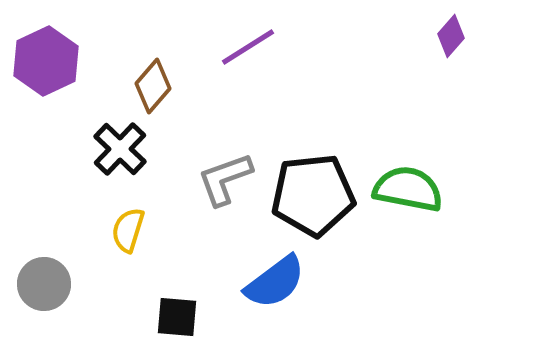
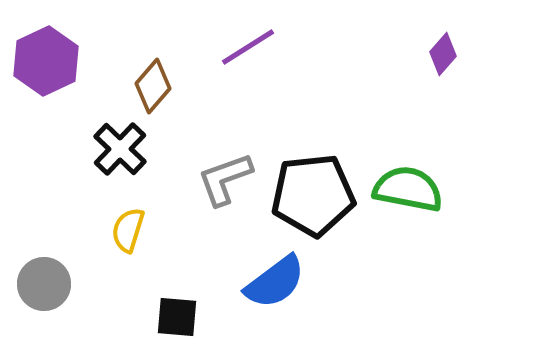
purple diamond: moved 8 px left, 18 px down
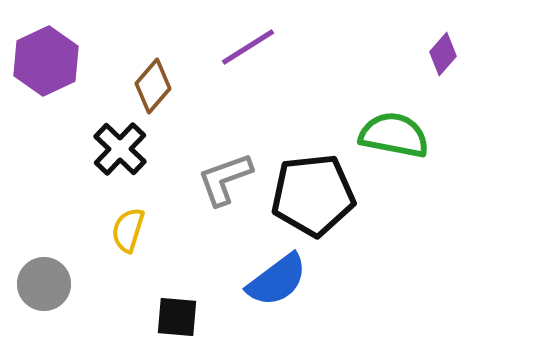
green semicircle: moved 14 px left, 54 px up
blue semicircle: moved 2 px right, 2 px up
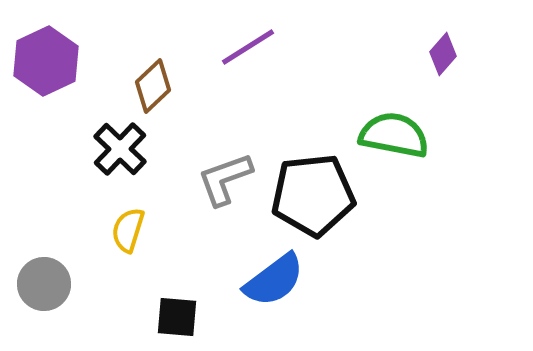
brown diamond: rotated 6 degrees clockwise
blue semicircle: moved 3 px left
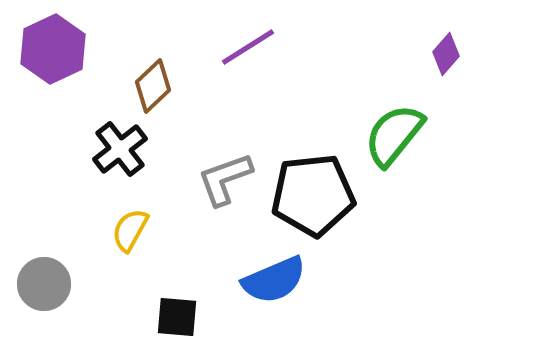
purple diamond: moved 3 px right
purple hexagon: moved 7 px right, 12 px up
green semicircle: rotated 62 degrees counterclockwise
black cross: rotated 8 degrees clockwise
yellow semicircle: moved 2 px right; rotated 12 degrees clockwise
blue semicircle: rotated 14 degrees clockwise
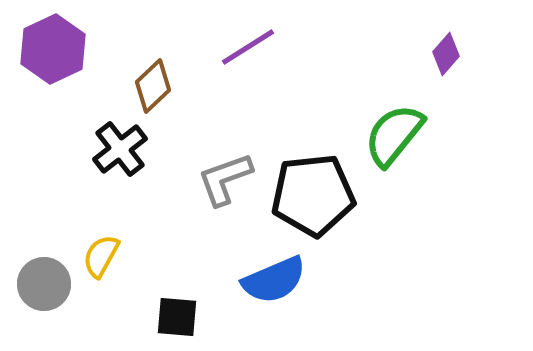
yellow semicircle: moved 29 px left, 26 px down
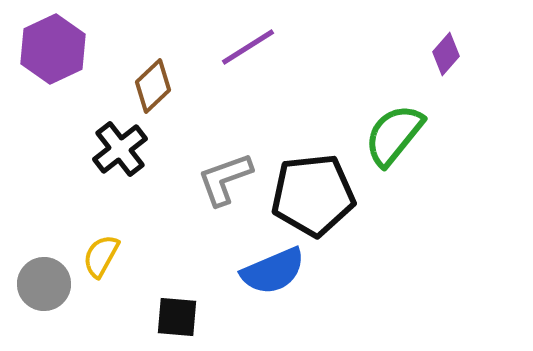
blue semicircle: moved 1 px left, 9 px up
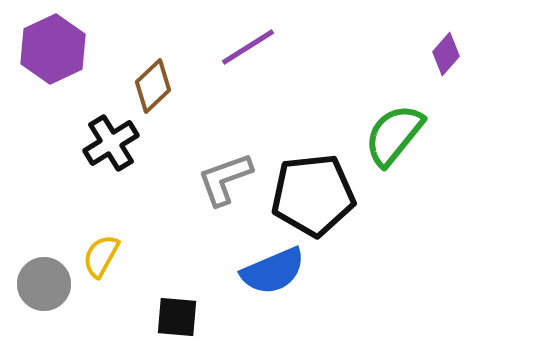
black cross: moved 9 px left, 6 px up; rotated 6 degrees clockwise
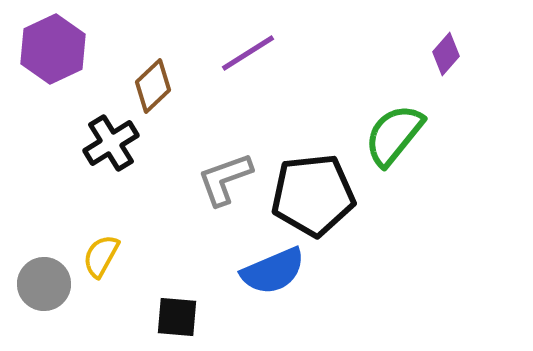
purple line: moved 6 px down
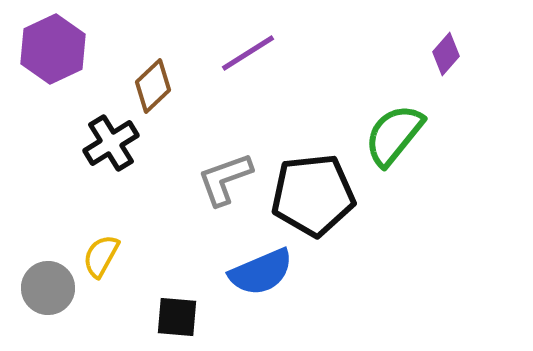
blue semicircle: moved 12 px left, 1 px down
gray circle: moved 4 px right, 4 px down
